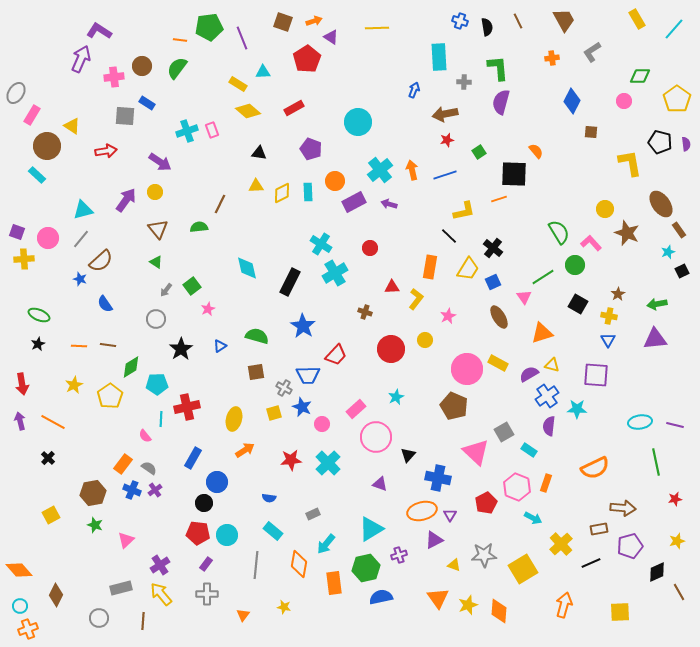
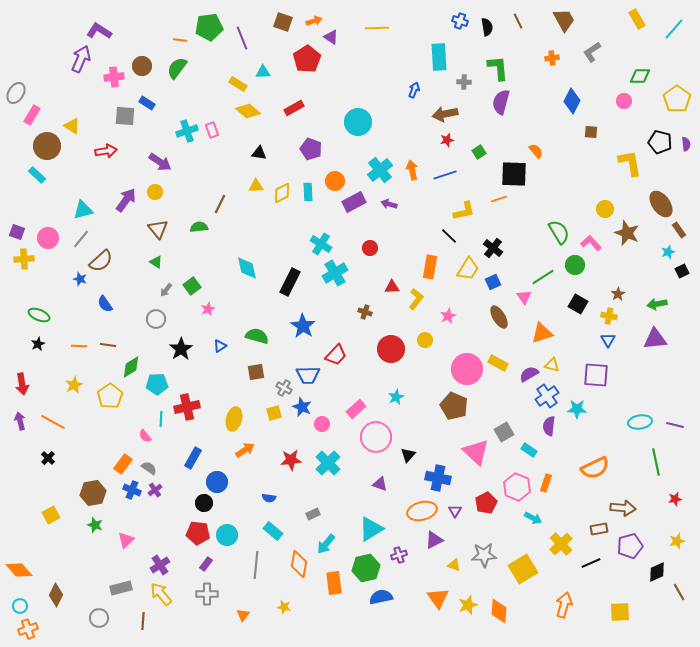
purple triangle at (450, 515): moved 5 px right, 4 px up
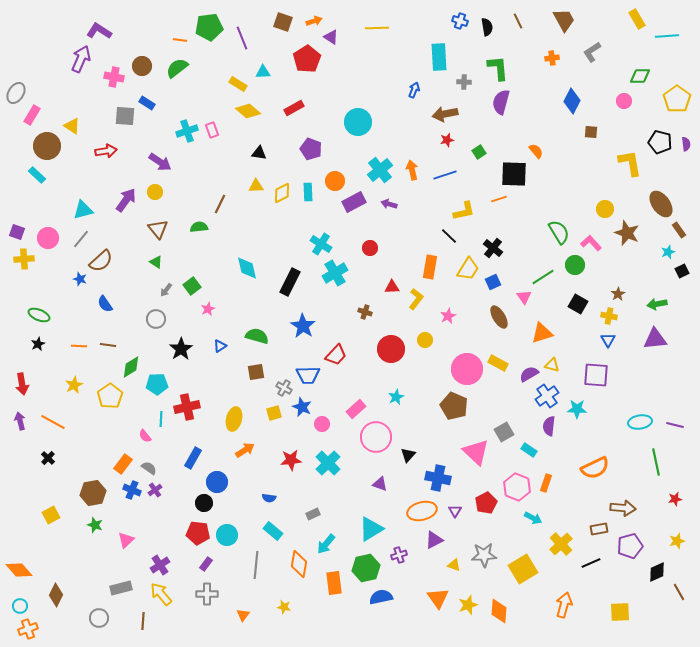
cyan line at (674, 29): moved 7 px left, 7 px down; rotated 45 degrees clockwise
green semicircle at (177, 68): rotated 15 degrees clockwise
pink cross at (114, 77): rotated 18 degrees clockwise
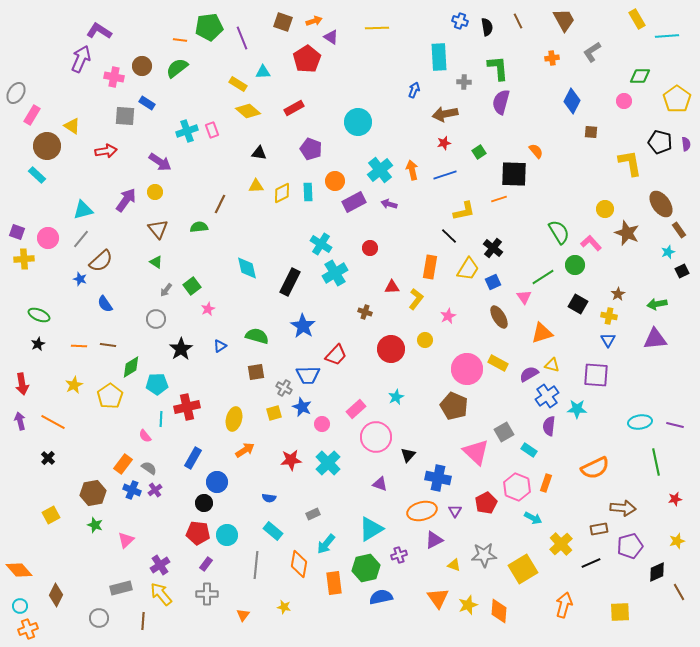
red star at (447, 140): moved 3 px left, 3 px down
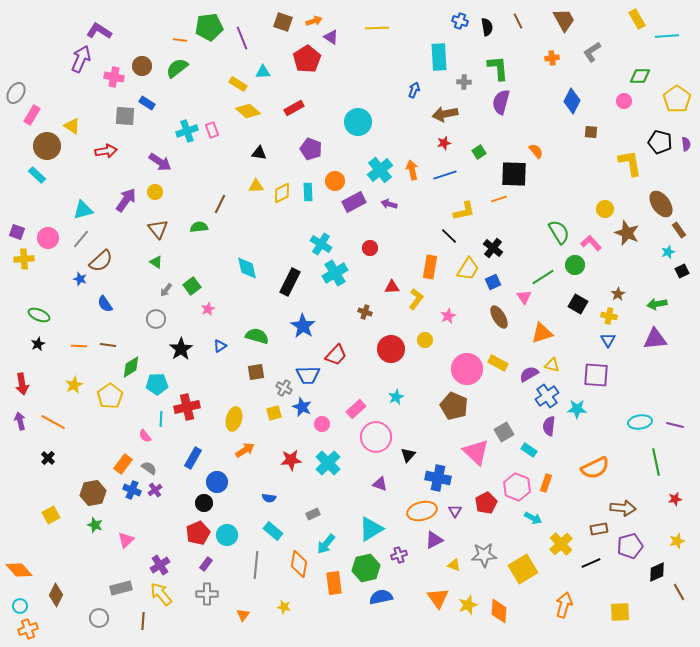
red pentagon at (198, 533): rotated 30 degrees counterclockwise
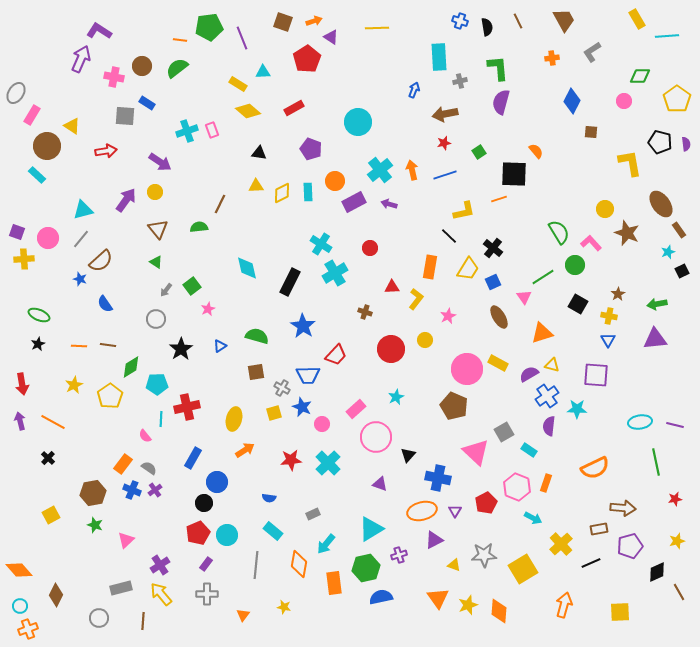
gray cross at (464, 82): moved 4 px left, 1 px up; rotated 16 degrees counterclockwise
gray cross at (284, 388): moved 2 px left
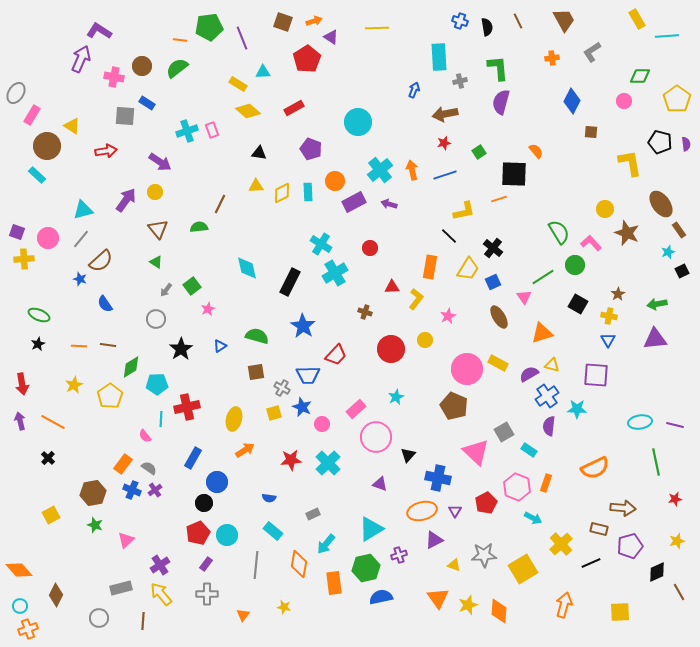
brown rectangle at (599, 529): rotated 24 degrees clockwise
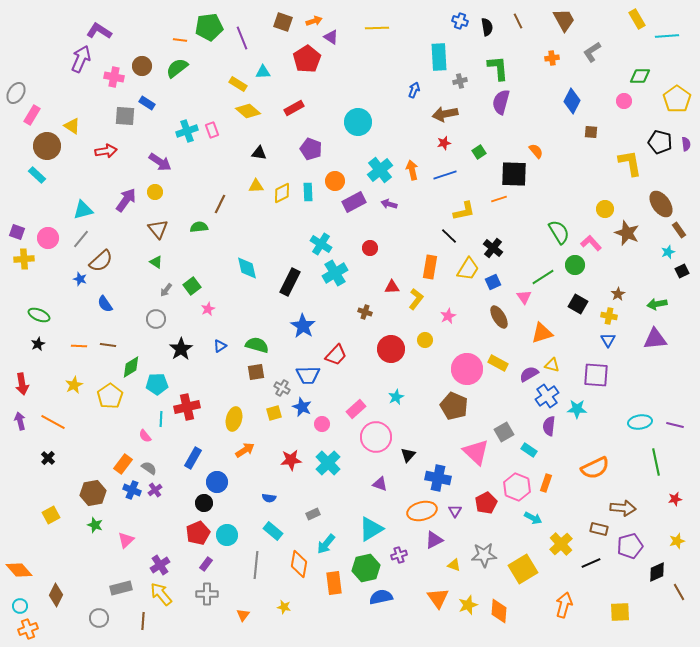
green semicircle at (257, 336): moved 9 px down
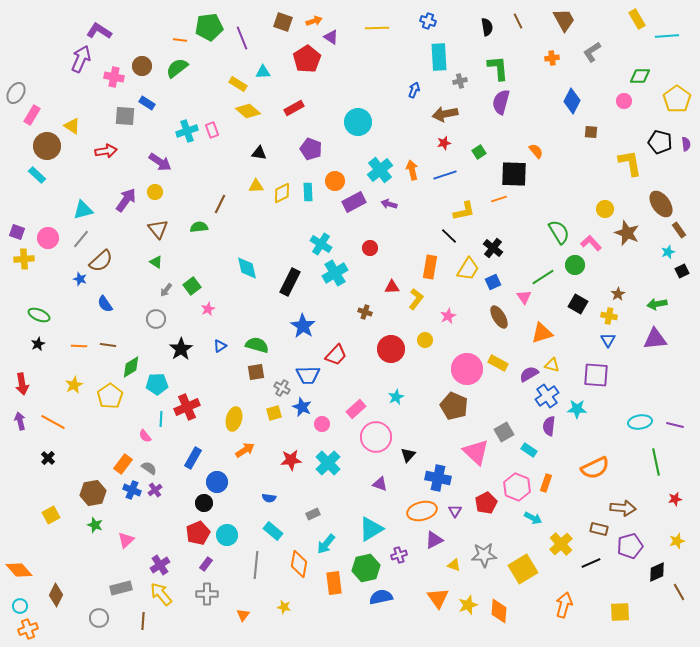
blue cross at (460, 21): moved 32 px left
red cross at (187, 407): rotated 10 degrees counterclockwise
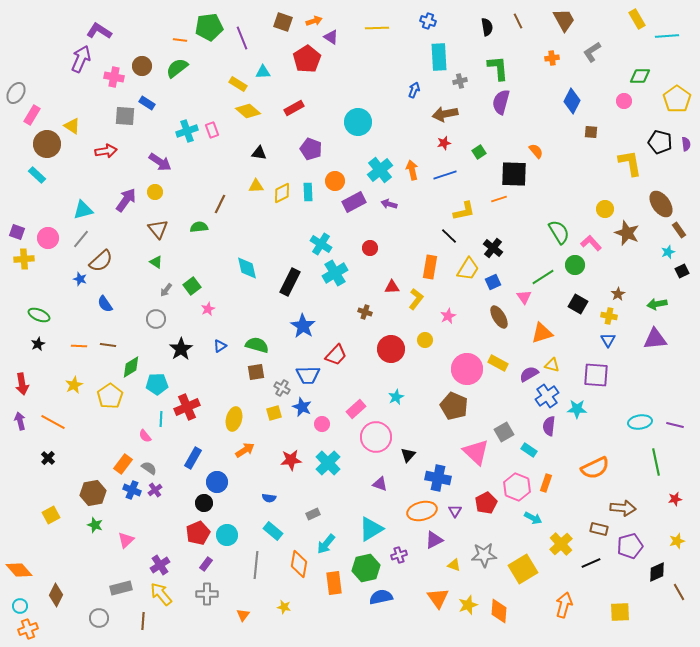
brown circle at (47, 146): moved 2 px up
